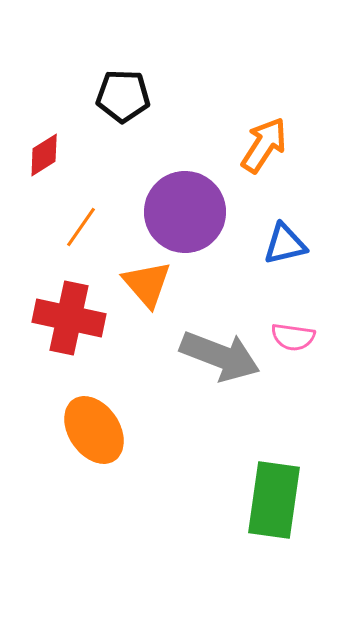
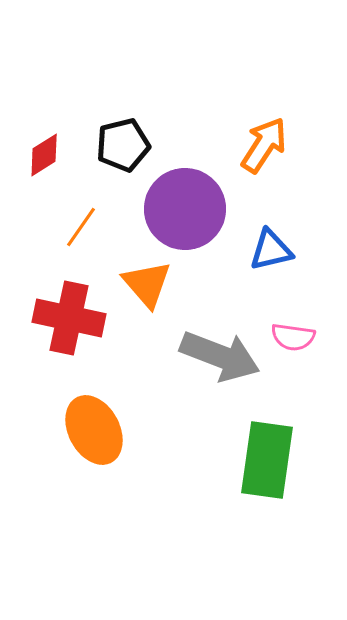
black pentagon: moved 49 px down; rotated 16 degrees counterclockwise
purple circle: moved 3 px up
blue triangle: moved 14 px left, 6 px down
orange ellipse: rotated 6 degrees clockwise
green rectangle: moved 7 px left, 40 px up
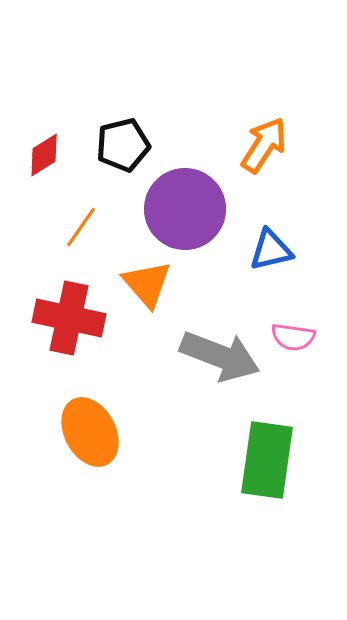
orange ellipse: moved 4 px left, 2 px down
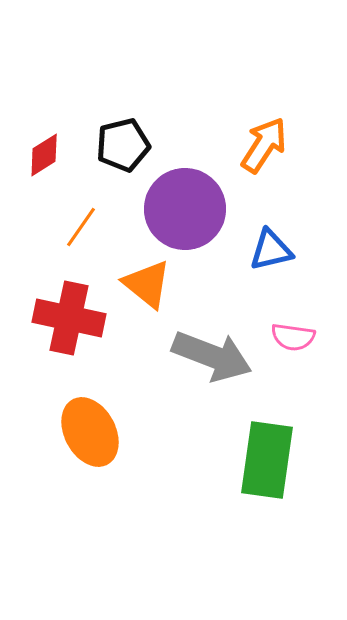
orange triangle: rotated 10 degrees counterclockwise
gray arrow: moved 8 px left
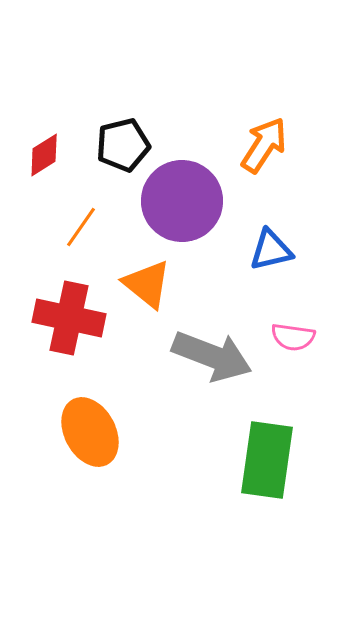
purple circle: moved 3 px left, 8 px up
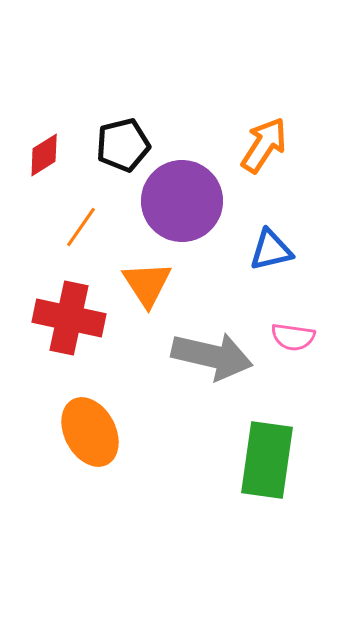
orange triangle: rotated 18 degrees clockwise
gray arrow: rotated 8 degrees counterclockwise
